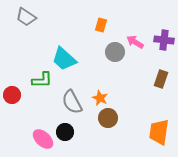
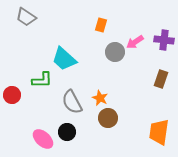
pink arrow: rotated 66 degrees counterclockwise
black circle: moved 2 px right
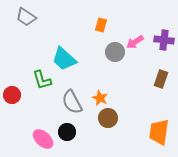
green L-shape: rotated 75 degrees clockwise
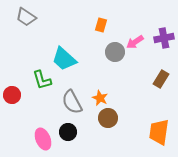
purple cross: moved 2 px up; rotated 18 degrees counterclockwise
brown rectangle: rotated 12 degrees clockwise
black circle: moved 1 px right
pink ellipse: rotated 25 degrees clockwise
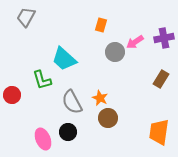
gray trapezoid: rotated 85 degrees clockwise
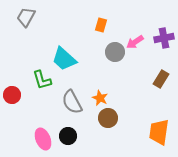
black circle: moved 4 px down
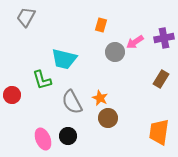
cyan trapezoid: rotated 28 degrees counterclockwise
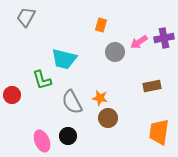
pink arrow: moved 4 px right
brown rectangle: moved 9 px left, 7 px down; rotated 48 degrees clockwise
orange star: rotated 14 degrees counterclockwise
pink ellipse: moved 1 px left, 2 px down
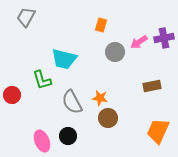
orange trapezoid: moved 1 px left, 1 px up; rotated 16 degrees clockwise
